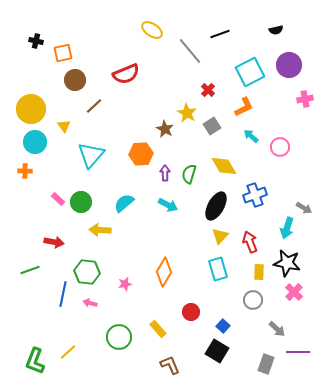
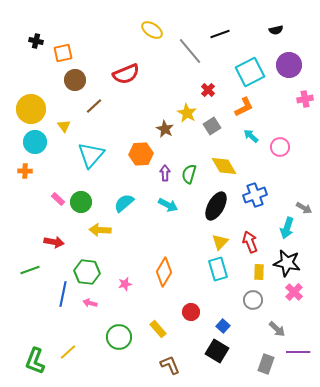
yellow triangle at (220, 236): moved 6 px down
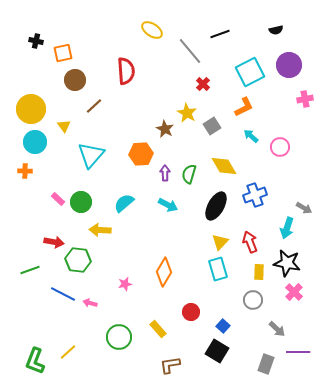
red semicircle at (126, 74): moved 3 px up; rotated 72 degrees counterclockwise
red cross at (208, 90): moved 5 px left, 6 px up
green hexagon at (87, 272): moved 9 px left, 12 px up
blue line at (63, 294): rotated 75 degrees counterclockwise
brown L-shape at (170, 365): rotated 75 degrees counterclockwise
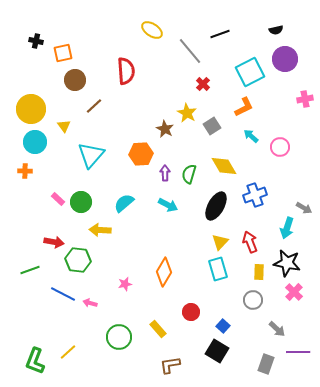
purple circle at (289, 65): moved 4 px left, 6 px up
